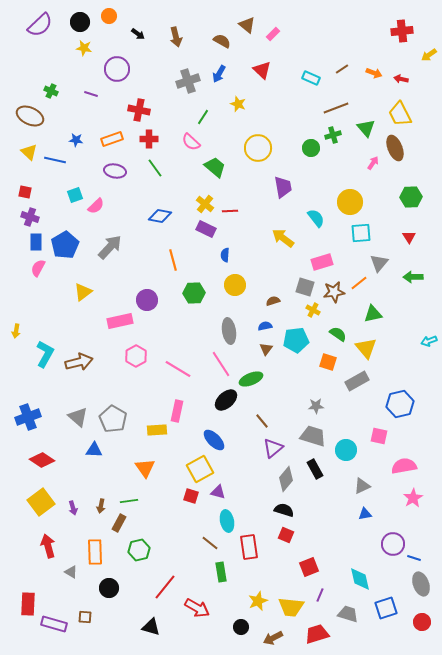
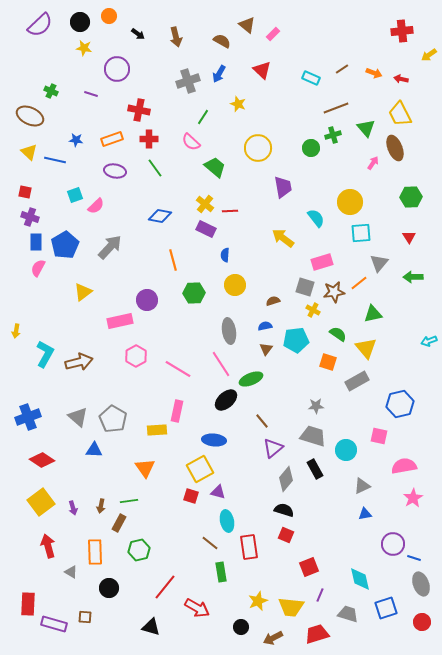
blue ellipse at (214, 440): rotated 40 degrees counterclockwise
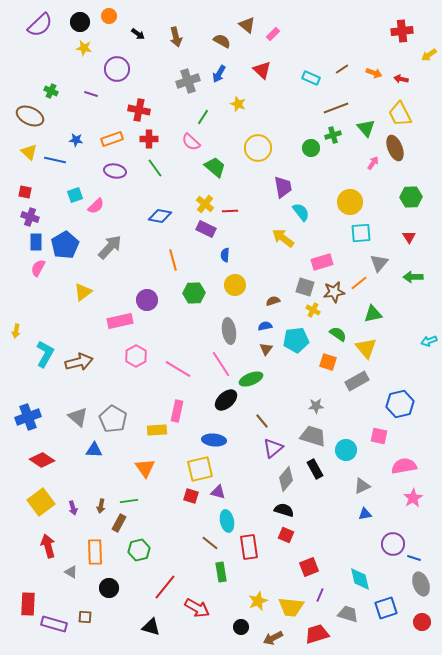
cyan semicircle at (316, 218): moved 15 px left, 6 px up
yellow square at (200, 469): rotated 16 degrees clockwise
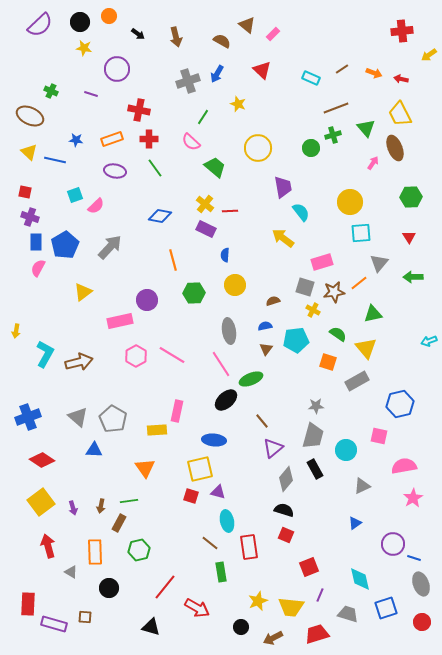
blue arrow at (219, 74): moved 2 px left
pink line at (178, 369): moved 6 px left, 14 px up
gray trapezoid at (313, 436): rotated 88 degrees clockwise
blue triangle at (365, 514): moved 10 px left, 9 px down; rotated 24 degrees counterclockwise
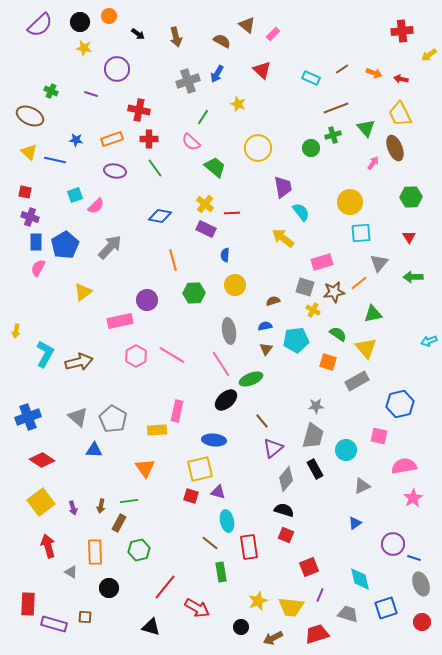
red line at (230, 211): moved 2 px right, 2 px down
